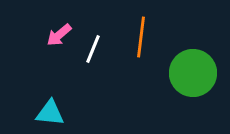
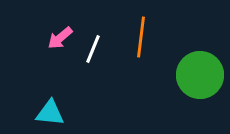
pink arrow: moved 1 px right, 3 px down
green circle: moved 7 px right, 2 px down
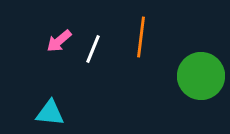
pink arrow: moved 1 px left, 3 px down
green circle: moved 1 px right, 1 px down
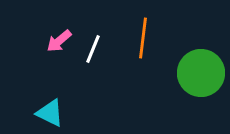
orange line: moved 2 px right, 1 px down
green circle: moved 3 px up
cyan triangle: rotated 20 degrees clockwise
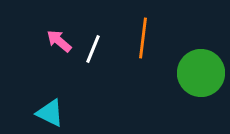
pink arrow: rotated 80 degrees clockwise
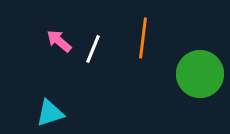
green circle: moved 1 px left, 1 px down
cyan triangle: rotated 44 degrees counterclockwise
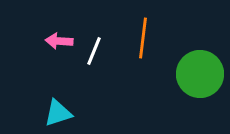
pink arrow: rotated 36 degrees counterclockwise
white line: moved 1 px right, 2 px down
cyan triangle: moved 8 px right
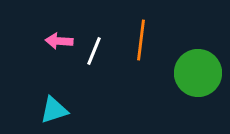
orange line: moved 2 px left, 2 px down
green circle: moved 2 px left, 1 px up
cyan triangle: moved 4 px left, 3 px up
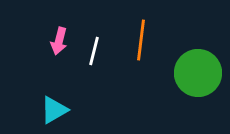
pink arrow: rotated 80 degrees counterclockwise
white line: rotated 8 degrees counterclockwise
cyan triangle: rotated 12 degrees counterclockwise
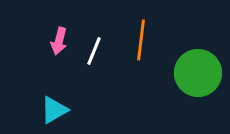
white line: rotated 8 degrees clockwise
